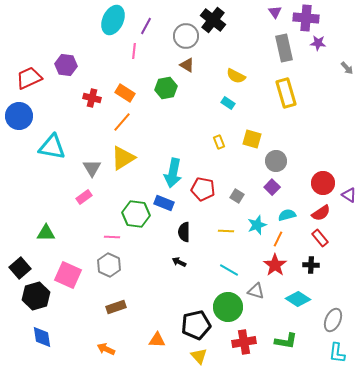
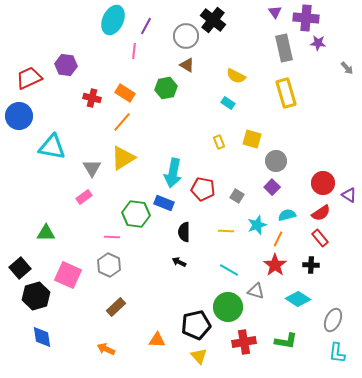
brown rectangle at (116, 307): rotated 24 degrees counterclockwise
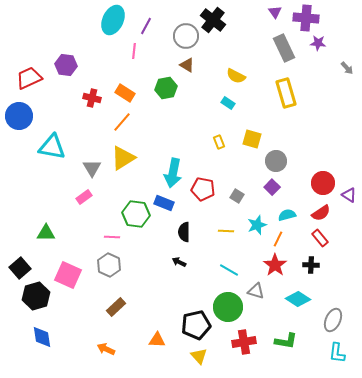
gray rectangle at (284, 48): rotated 12 degrees counterclockwise
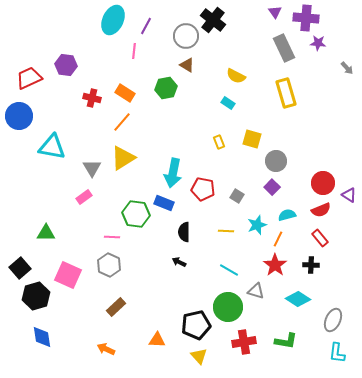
red semicircle at (321, 213): moved 3 px up; rotated 12 degrees clockwise
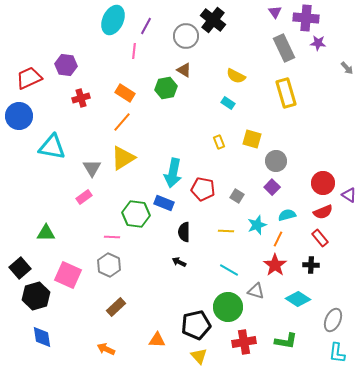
brown triangle at (187, 65): moved 3 px left, 5 px down
red cross at (92, 98): moved 11 px left; rotated 30 degrees counterclockwise
red semicircle at (321, 210): moved 2 px right, 2 px down
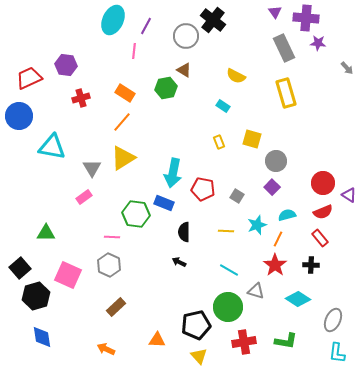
cyan rectangle at (228, 103): moved 5 px left, 3 px down
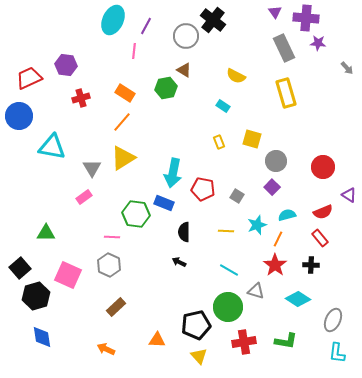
red circle at (323, 183): moved 16 px up
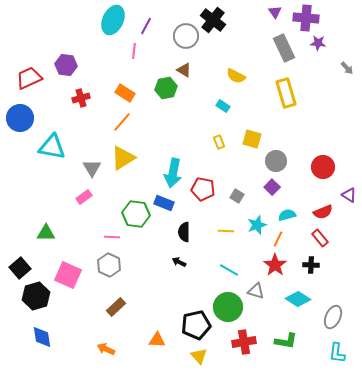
blue circle at (19, 116): moved 1 px right, 2 px down
gray ellipse at (333, 320): moved 3 px up
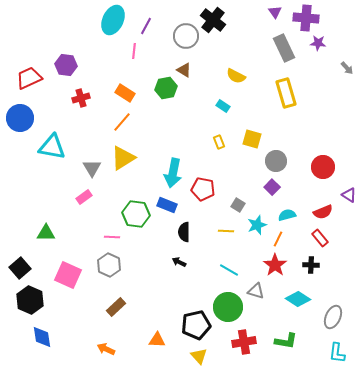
gray square at (237, 196): moved 1 px right, 9 px down
blue rectangle at (164, 203): moved 3 px right, 2 px down
black hexagon at (36, 296): moved 6 px left, 4 px down; rotated 20 degrees counterclockwise
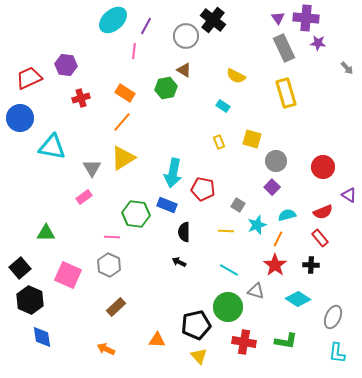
purple triangle at (275, 12): moved 3 px right, 6 px down
cyan ellipse at (113, 20): rotated 24 degrees clockwise
red cross at (244, 342): rotated 20 degrees clockwise
